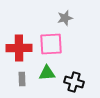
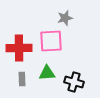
pink square: moved 3 px up
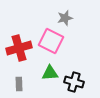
pink square: rotated 30 degrees clockwise
red cross: rotated 15 degrees counterclockwise
green triangle: moved 3 px right
gray rectangle: moved 3 px left, 5 px down
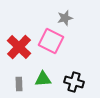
red cross: moved 1 px up; rotated 30 degrees counterclockwise
green triangle: moved 7 px left, 6 px down
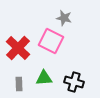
gray star: moved 1 px left; rotated 28 degrees clockwise
red cross: moved 1 px left, 1 px down
green triangle: moved 1 px right, 1 px up
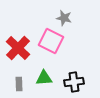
black cross: rotated 24 degrees counterclockwise
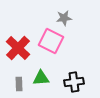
gray star: rotated 21 degrees counterclockwise
green triangle: moved 3 px left
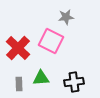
gray star: moved 2 px right, 1 px up
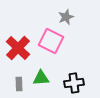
gray star: rotated 14 degrees counterclockwise
black cross: moved 1 px down
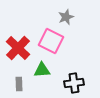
green triangle: moved 1 px right, 8 px up
